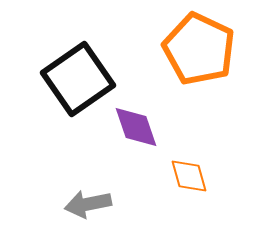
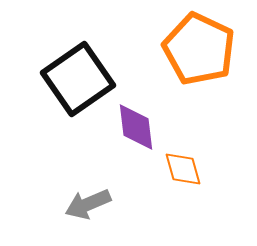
purple diamond: rotated 12 degrees clockwise
orange diamond: moved 6 px left, 7 px up
gray arrow: rotated 12 degrees counterclockwise
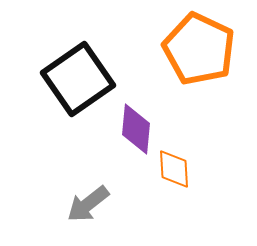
purple diamond: moved 2 px down; rotated 12 degrees clockwise
orange diamond: moved 9 px left; rotated 12 degrees clockwise
gray arrow: rotated 15 degrees counterclockwise
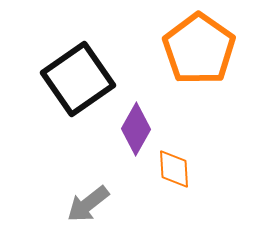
orange pentagon: rotated 10 degrees clockwise
purple diamond: rotated 24 degrees clockwise
